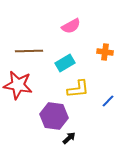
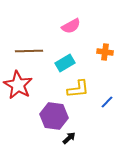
red star: rotated 20 degrees clockwise
blue line: moved 1 px left, 1 px down
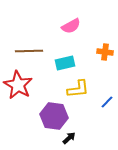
cyan rectangle: rotated 18 degrees clockwise
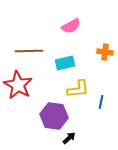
blue line: moved 6 px left; rotated 32 degrees counterclockwise
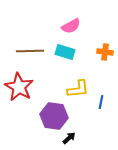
brown line: moved 1 px right
cyan rectangle: moved 11 px up; rotated 30 degrees clockwise
red star: moved 1 px right, 2 px down
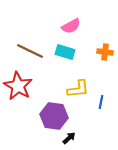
brown line: rotated 28 degrees clockwise
red star: moved 1 px left, 1 px up
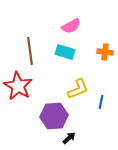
brown line: rotated 56 degrees clockwise
yellow L-shape: rotated 15 degrees counterclockwise
purple hexagon: rotated 12 degrees counterclockwise
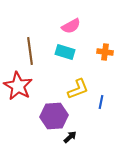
black arrow: moved 1 px right, 1 px up
